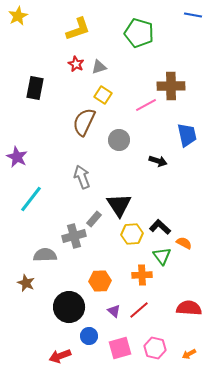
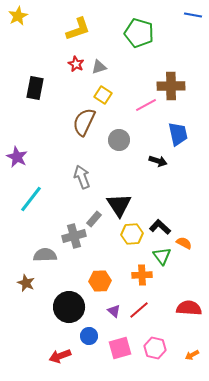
blue trapezoid: moved 9 px left, 1 px up
orange arrow: moved 3 px right, 1 px down
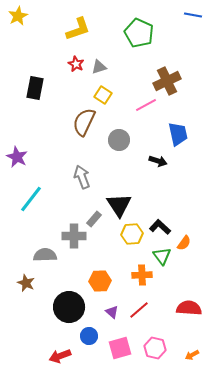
green pentagon: rotated 8 degrees clockwise
brown cross: moved 4 px left, 5 px up; rotated 24 degrees counterclockwise
gray cross: rotated 15 degrees clockwise
orange semicircle: rotated 98 degrees clockwise
purple triangle: moved 2 px left, 1 px down
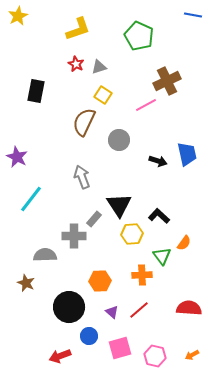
green pentagon: moved 3 px down
black rectangle: moved 1 px right, 3 px down
blue trapezoid: moved 9 px right, 20 px down
black L-shape: moved 1 px left, 11 px up
pink hexagon: moved 8 px down
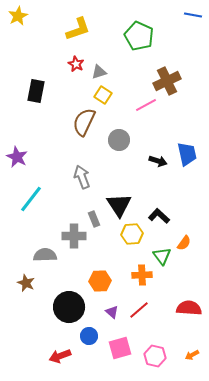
gray triangle: moved 5 px down
gray rectangle: rotated 63 degrees counterclockwise
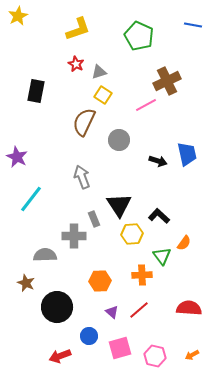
blue line: moved 10 px down
black circle: moved 12 px left
